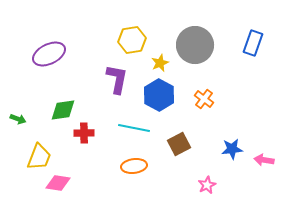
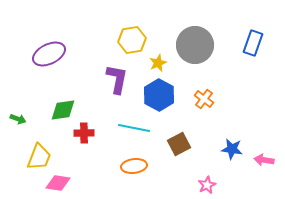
yellow star: moved 2 px left
blue star: rotated 15 degrees clockwise
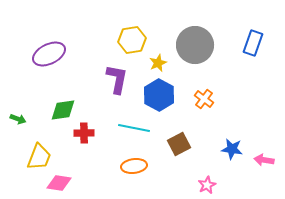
pink diamond: moved 1 px right
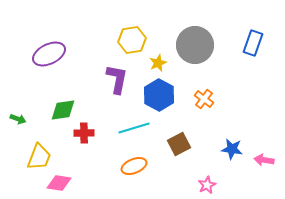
cyan line: rotated 28 degrees counterclockwise
orange ellipse: rotated 15 degrees counterclockwise
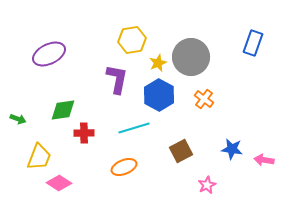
gray circle: moved 4 px left, 12 px down
brown square: moved 2 px right, 7 px down
orange ellipse: moved 10 px left, 1 px down
pink diamond: rotated 25 degrees clockwise
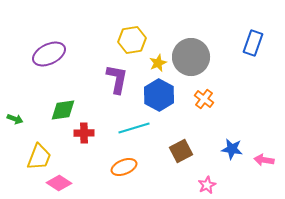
green arrow: moved 3 px left
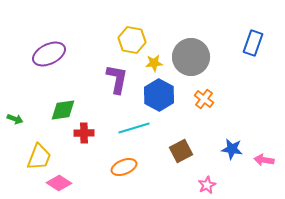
yellow hexagon: rotated 20 degrees clockwise
yellow star: moved 4 px left; rotated 18 degrees clockwise
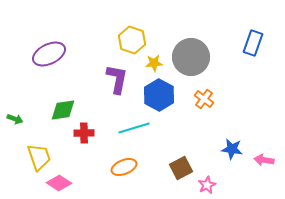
yellow hexagon: rotated 8 degrees clockwise
brown square: moved 17 px down
yellow trapezoid: rotated 40 degrees counterclockwise
